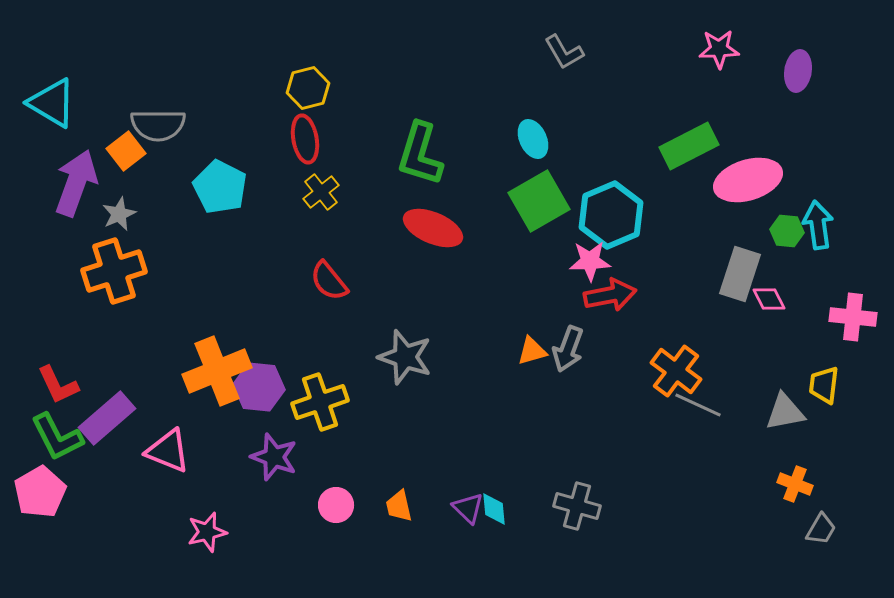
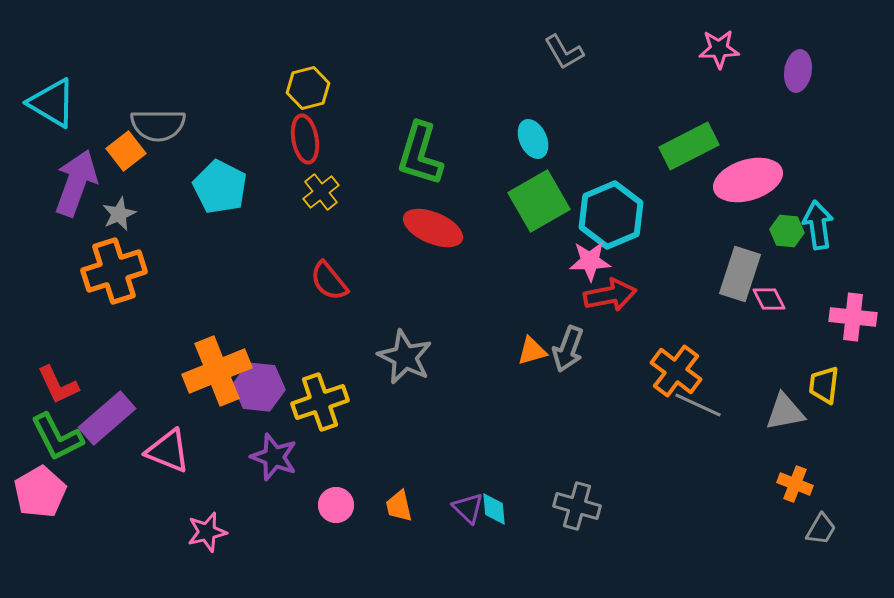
gray star at (405, 357): rotated 8 degrees clockwise
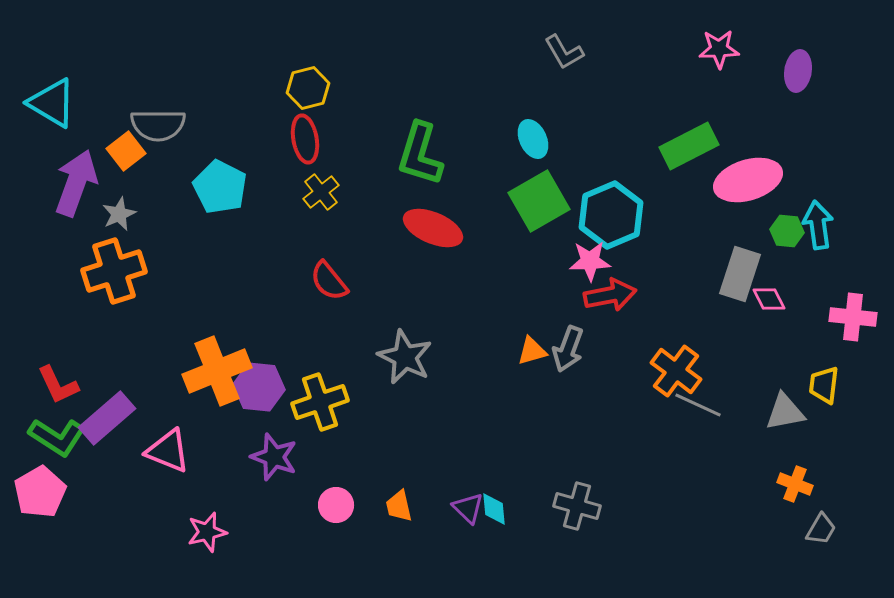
green L-shape at (57, 437): rotated 30 degrees counterclockwise
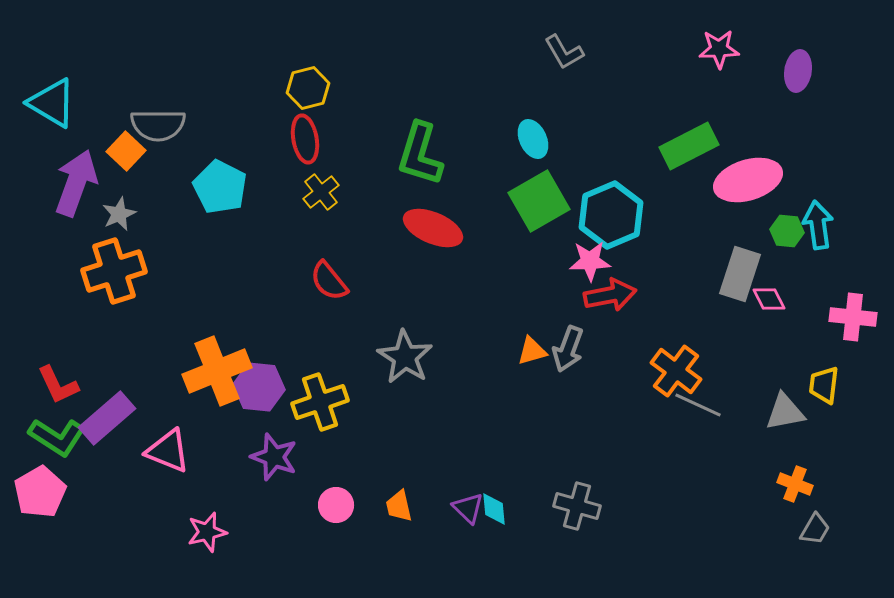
orange square at (126, 151): rotated 9 degrees counterclockwise
gray star at (405, 357): rotated 6 degrees clockwise
gray trapezoid at (821, 529): moved 6 px left
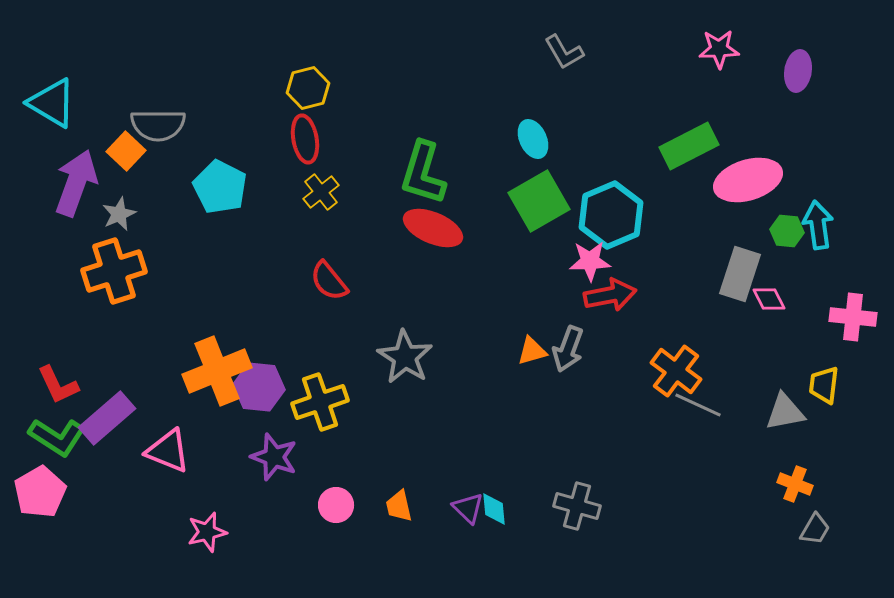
green L-shape at (420, 154): moved 3 px right, 19 px down
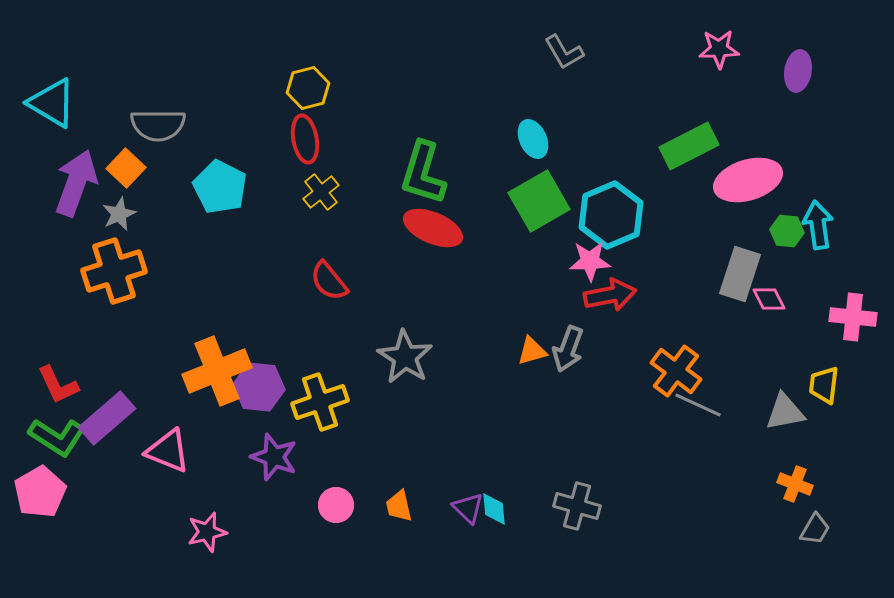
orange square at (126, 151): moved 17 px down
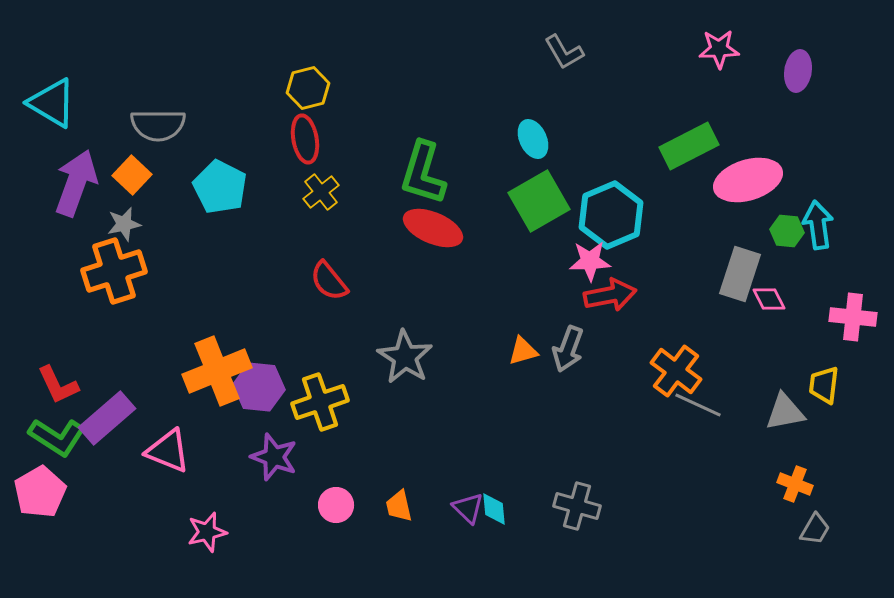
orange square at (126, 168): moved 6 px right, 7 px down
gray star at (119, 214): moved 5 px right, 10 px down; rotated 12 degrees clockwise
orange triangle at (532, 351): moved 9 px left
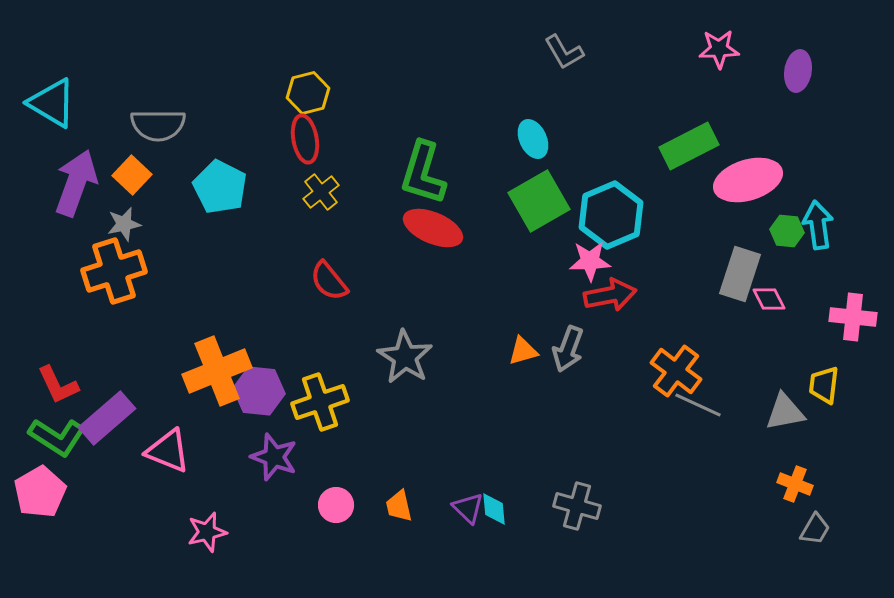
yellow hexagon at (308, 88): moved 5 px down
purple hexagon at (259, 387): moved 4 px down
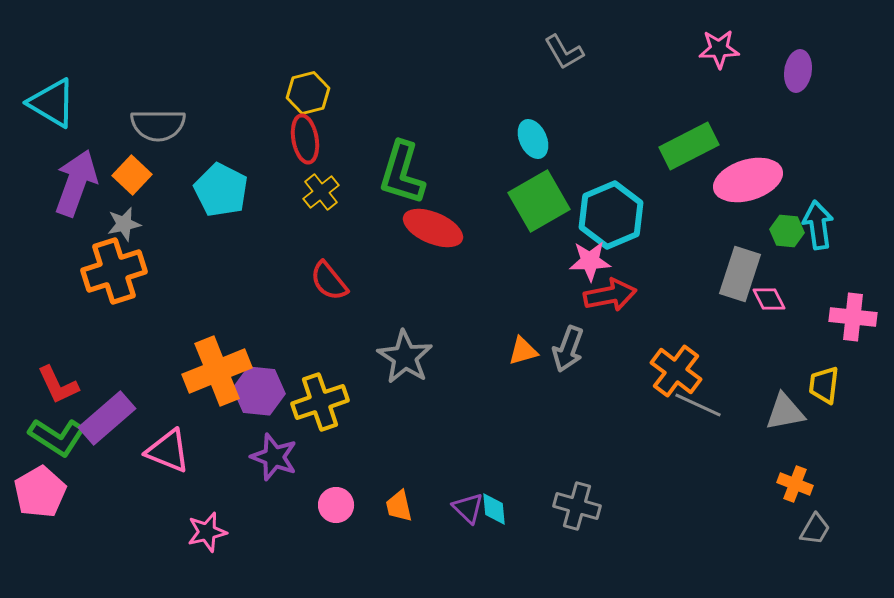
green L-shape at (423, 173): moved 21 px left
cyan pentagon at (220, 187): moved 1 px right, 3 px down
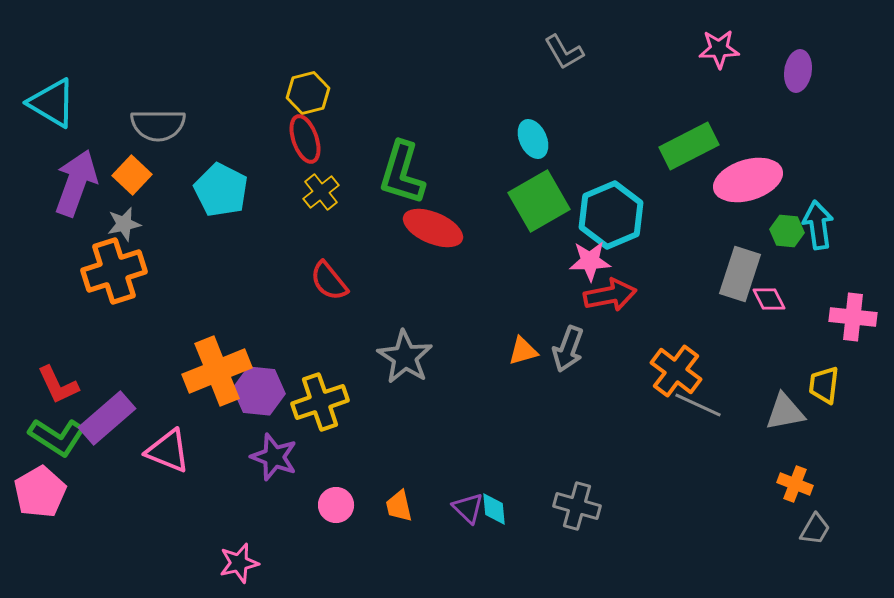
red ellipse at (305, 139): rotated 9 degrees counterclockwise
pink star at (207, 532): moved 32 px right, 31 px down
